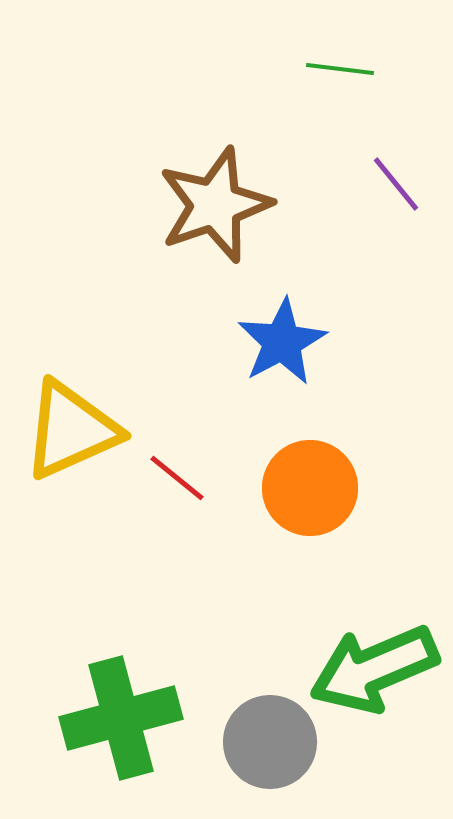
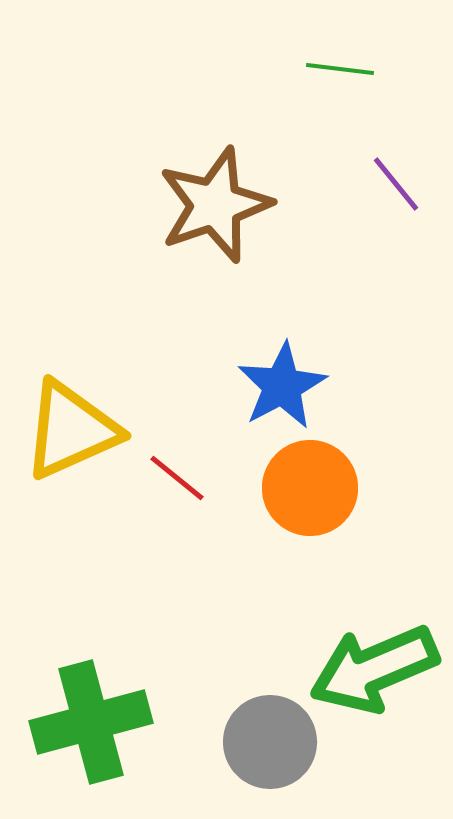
blue star: moved 44 px down
green cross: moved 30 px left, 4 px down
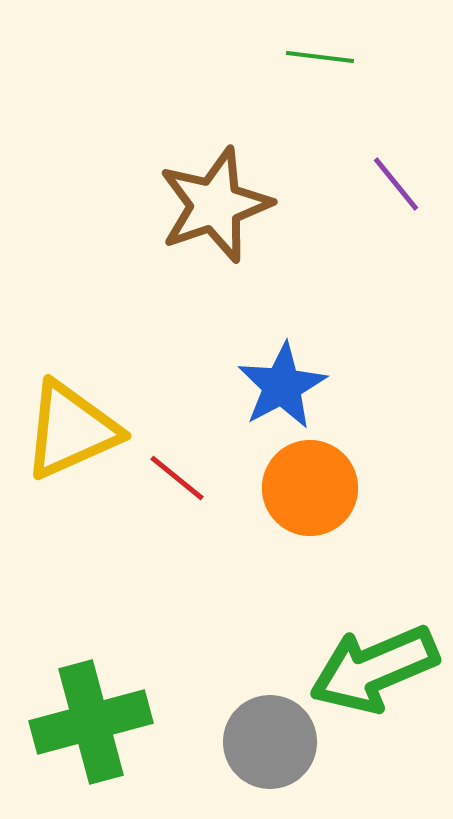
green line: moved 20 px left, 12 px up
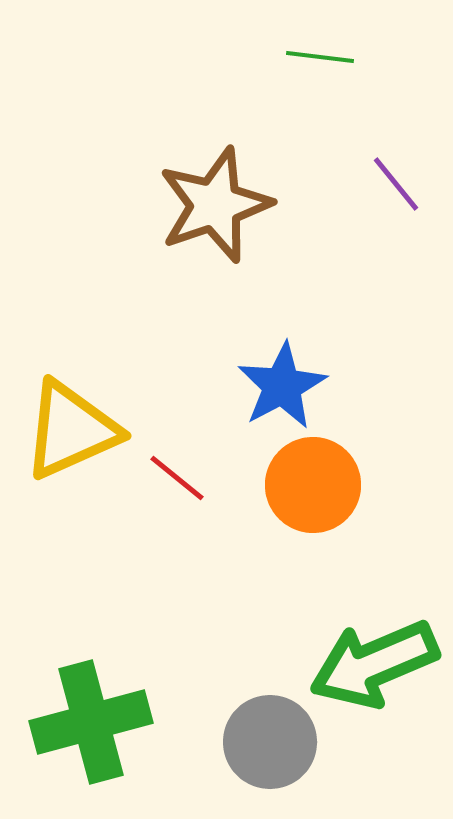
orange circle: moved 3 px right, 3 px up
green arrow: moved 5 px up
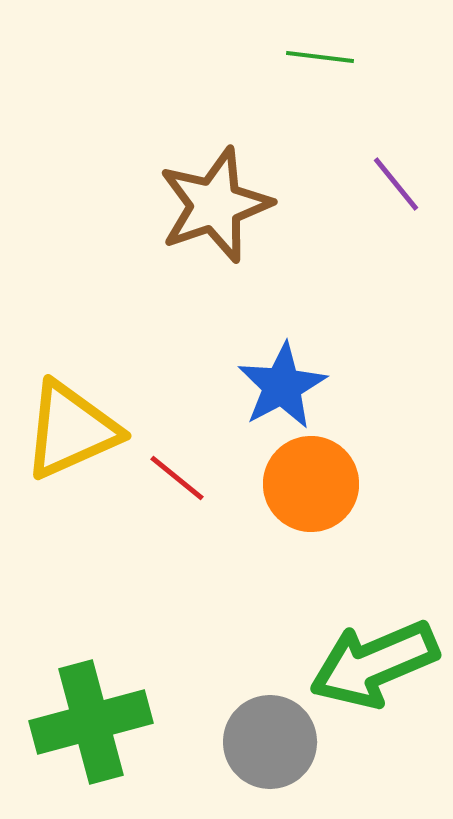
orange circle: moved 2 px left, 1 px up
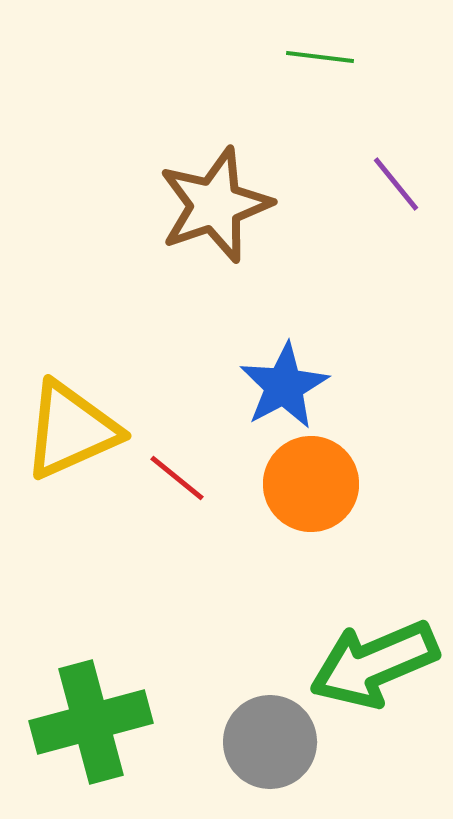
blue star: moved 2 px right
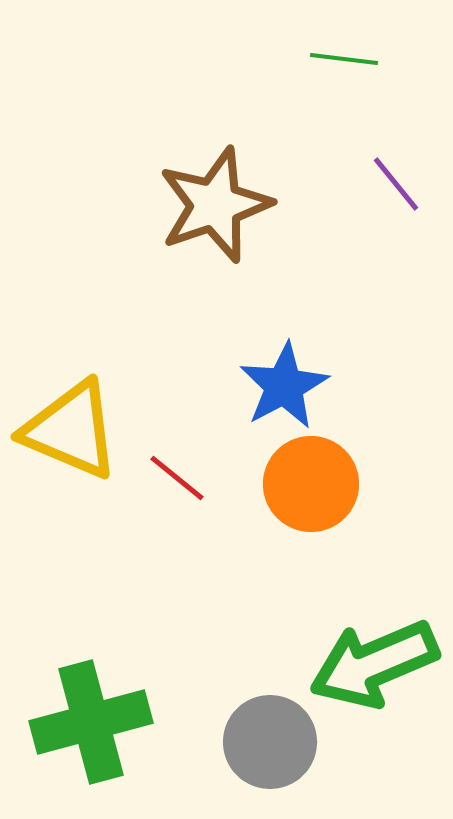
green line: moved 24 px right, 2 px down
yellow triangle: rotated 47 degrees clockwise
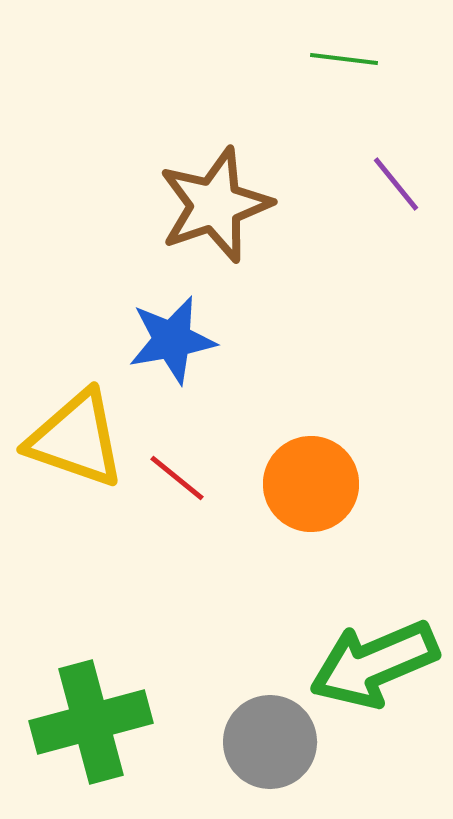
blue star: moved 112 px left, 46 px up; rotated 18 degrees clockwise
yellow triangle: moved 5 px right, 9 px down; rotated 4 degrees counterclockwise
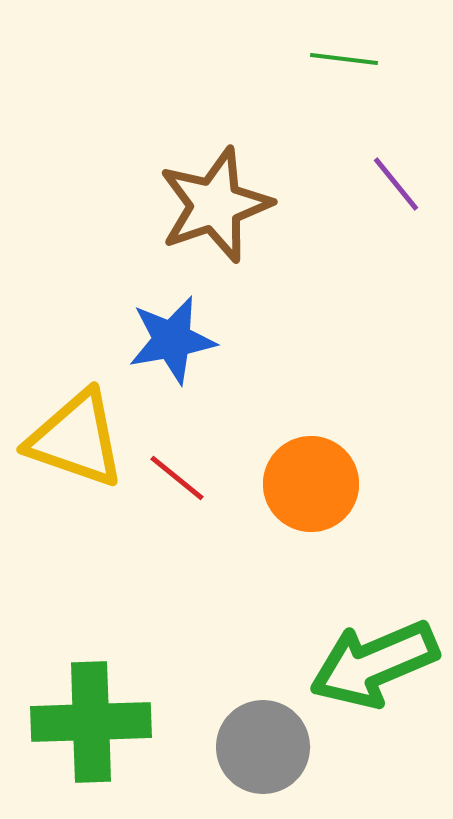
green cross: rotated 13 degrees clockwise
gray circle: moved 7 px left, 5 px down
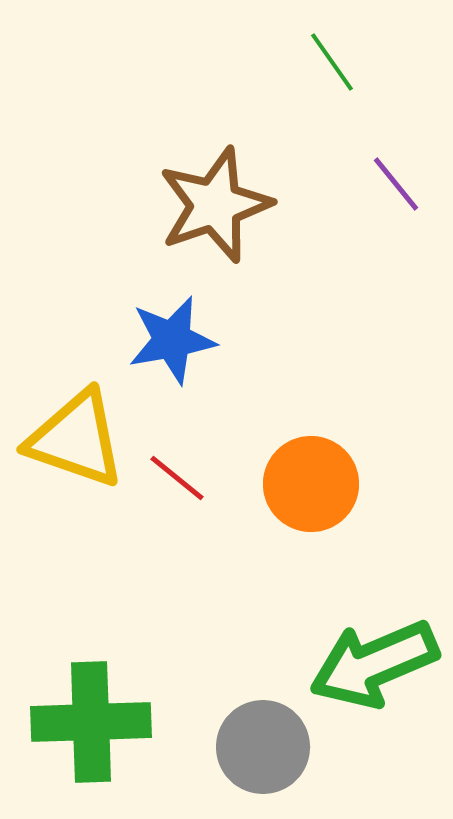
green line: moved 12 px left, 3 px down; rotated 48 degrees clockwise
